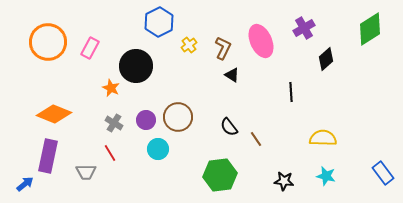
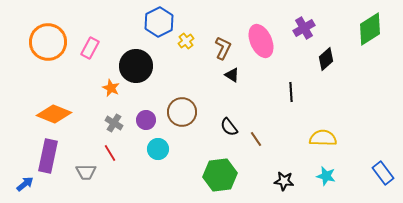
yellow cross: moved 3 px left, 4 px up
brown circle: moved 4 px right, 5 px up
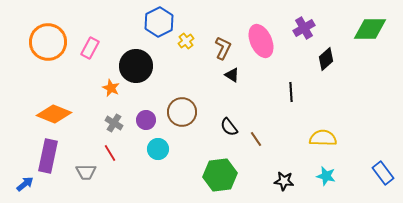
green diamond: rotated 32 degrees clockwise
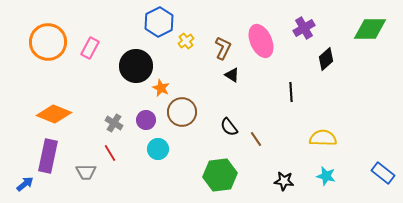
orange star: moved 50 px right
blue rectangle: rotated 15 degrees counterclockwise
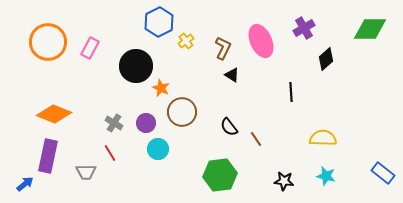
purple circle: moved 3 px down
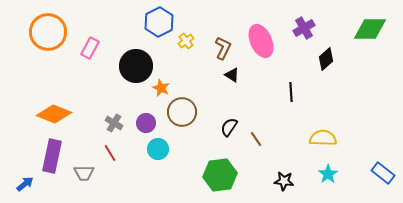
orange circle: moved 10 px up
black semicircle: rotated 72 degrees clockwise
purple rectangle: moved 4 px right
gray trapezoid: moved 2 px left, 1 px down
cyan star: moved 2 px right, 2 px up; rotated 24 degrees clockwise
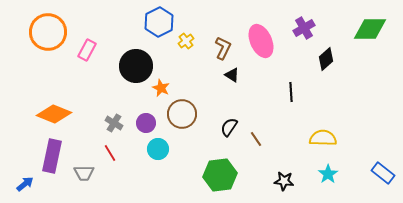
pink rectangle: moved 3 px left, 2 px down
brown circle: moved 2 px down
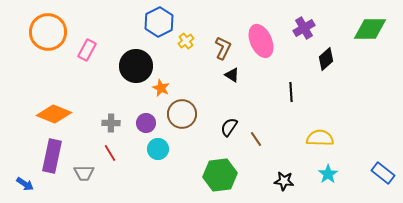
gray cross: moved 3 px left; rotated 30 degrees counterclockwise
yellow semicircle: moved 3 px left
blue arrow: rotated 72 degrees clockwise
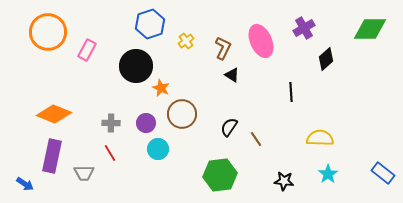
blue hexagon: moved 9 px left, 2 px down; rotated 8 degrees clockwise
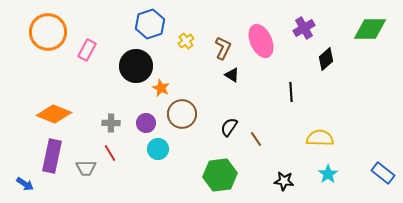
gray trapezoid: moved 2 px right, 5 px up
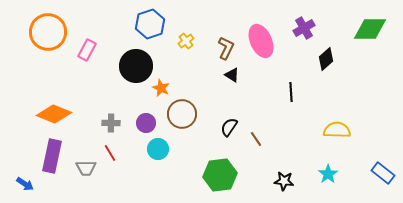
brown L-shape: moved 3 px right
yellow semicircle: moved 17 px right, 8 px up
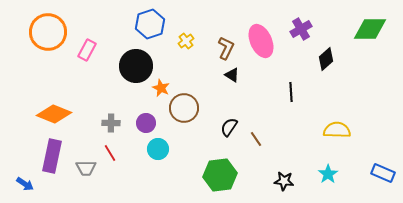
purple cross: moved 3 px left, 1 px down
brown circle: moved 2 px right, 6 px up
blue rectangle: rotated 15 degrees counterclockwise
